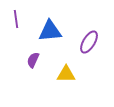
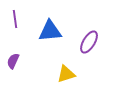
purple line: moved 1 px left
purple semicircle: moved 20 px left, 1 px down
yellow triangle: rotated 18 degrees counterclockwise
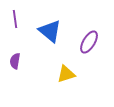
blue triangle: rotated 45 degrees clockwise
purple semicircle: moved 2 px right; rotated 14 degrees counterclockwise
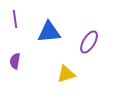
blue triangle: moved 1 px left, 1 px down; rotated 45 degrees counterclockwise
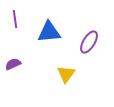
purple semicircle: moved 2 px left, 3 px down; rotated 56 degrees clockwise
yellow triangle: rotated 36 degrees counterclockwise
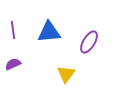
purple line: moved 2 px left, 11 px down
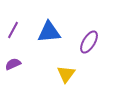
purple line: rotated 36 degrees clockwise
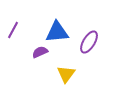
blue triangle: moved 8 px right
purple semicircle: moved 27 px right, 12 px up
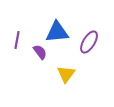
purple line: moved 4 px right, 10 px down; rotated 18 degrees counterclockwise
purple semicircle: rotated 77 degrees clockwise
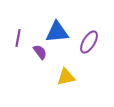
purple line: moved 1 px right, 2 px up
yellow triangle: moved 3 px down; rotated 42 degrees clockwise
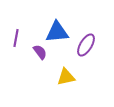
purple line: moved 2 px left
purple ellipse: moved 3 px left, 3 px down
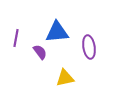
purple ellipse: moved 3 px right, 2 px down; rotated 40 degrees counterclockwise
yellow triangle: moved 1 px left, 1 px down
